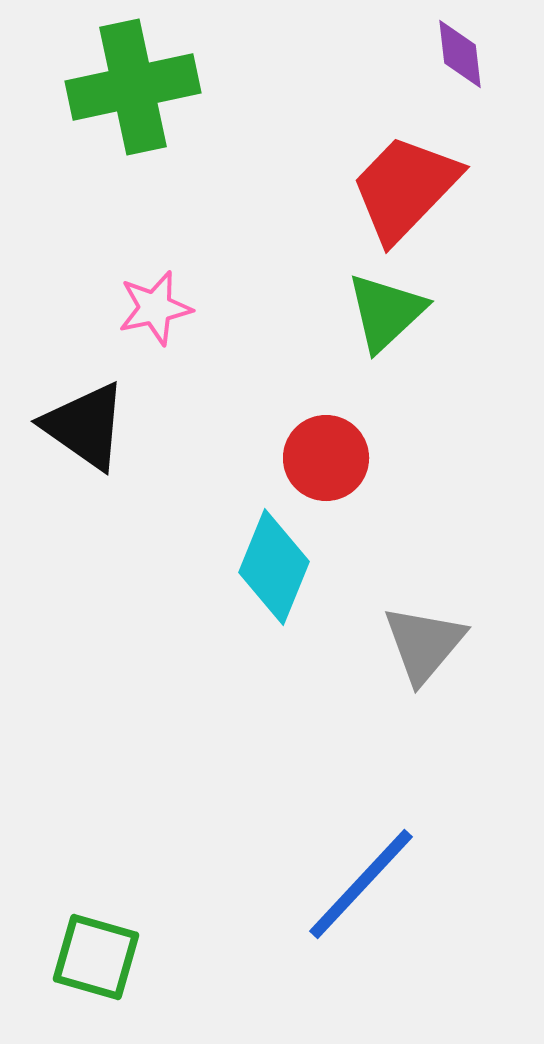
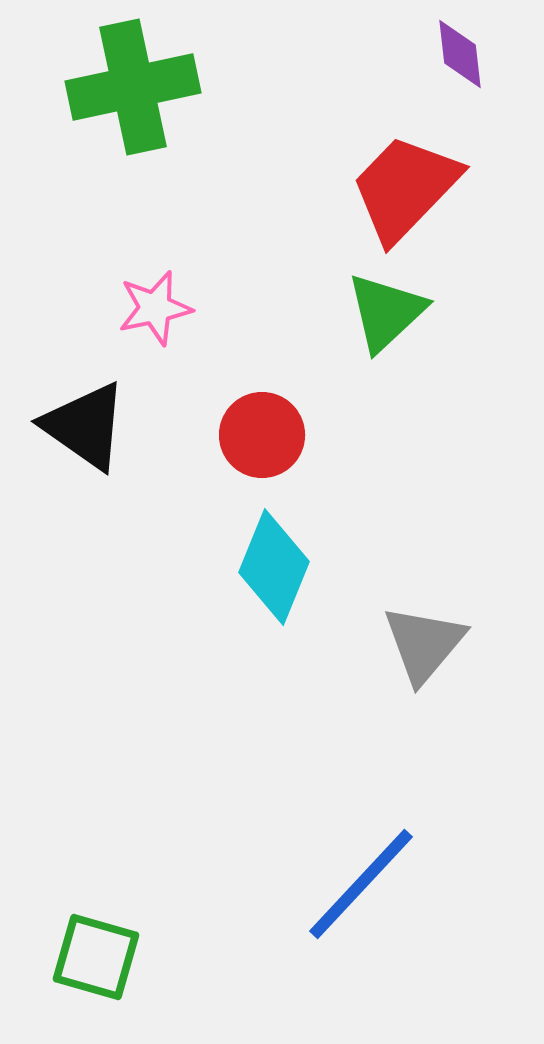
red circle: moved 64 px left, 23 px up
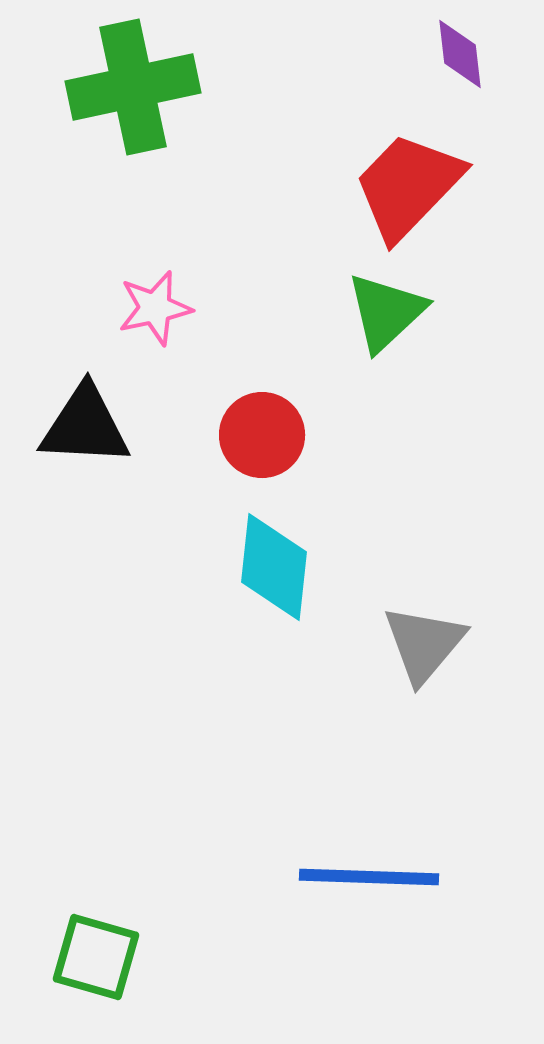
red trapezoid: moved 3 px right, 2 px up
black triangle: rotated 32 degrees counterclockwise
cyan diamond: rotated 16 degrees counterclockwise
blue line: moved 8 px right, 7 px up; rotated 49 degrees clockwise
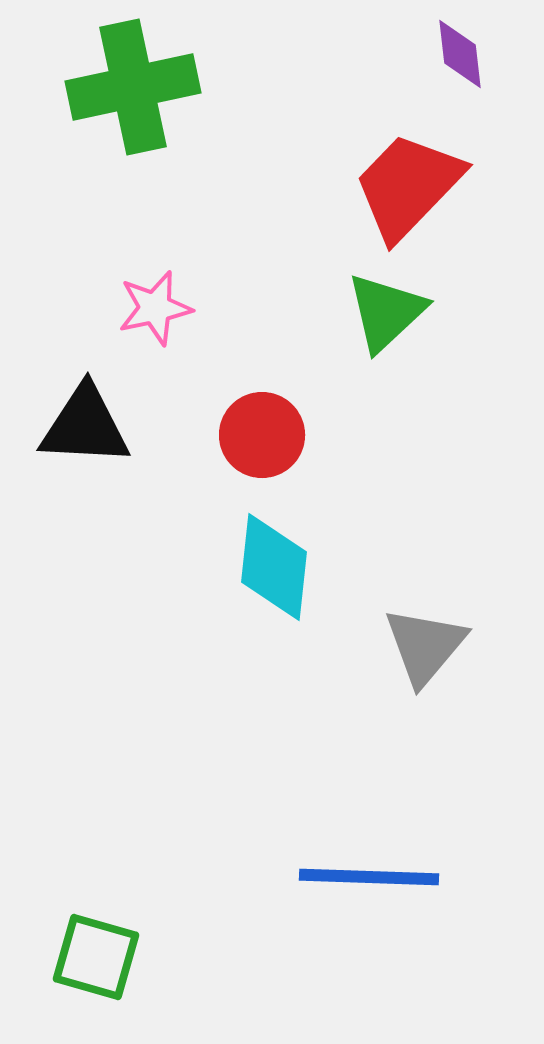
gray triangle: moved 1 px right, 2 px down
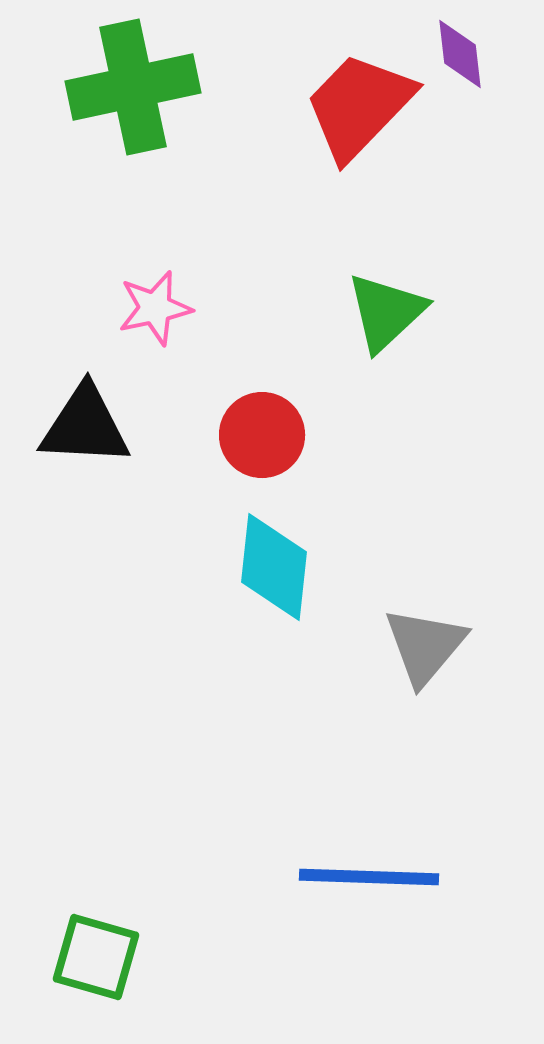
red trapezoid: moved 49 px left, 80 px up
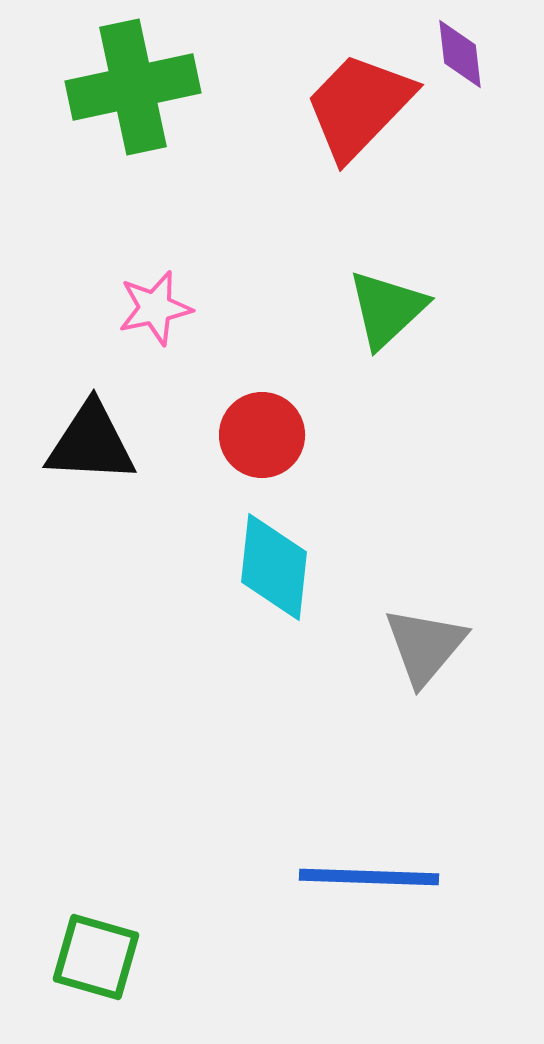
green triangle: moved 1 px right, 3 px up
black triangle: moved 6 px right, 17 px down
